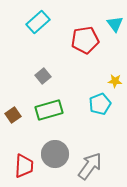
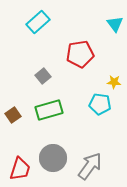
red pentagon: moved 5 px left, 14 px down
yellow star: moved 1 px left, 1 px down
cyan pentagon: rotated 30 degrees clockwise
gray circle: moved 2 px left, 4 px down
red trapezoid: moved 4 px left, 3 px down; rotated 15 degrees clockwise
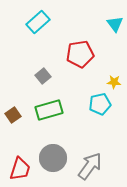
cyan pentagon: rotated 20 degrees counterclockwise
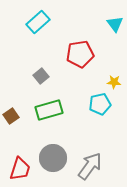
gray square: moved 2 px left
brown square: moved 2 px left, 1 px down
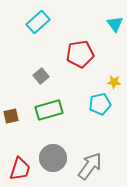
brown square: rotated 21 degrees clockwise
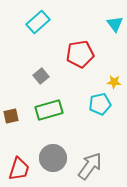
red trapezoid: moved 1 px left
